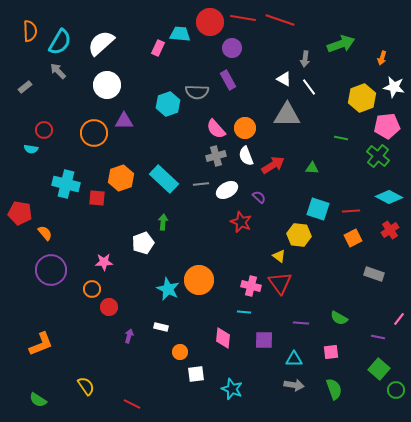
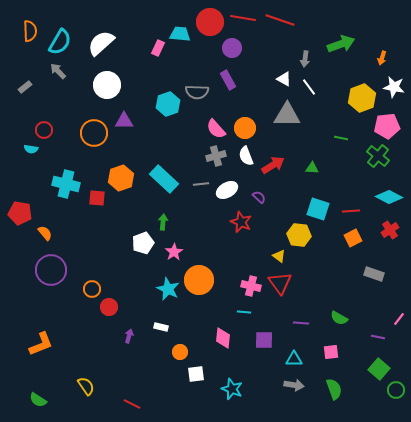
pink star at (104, 262): moved 70 px right, 10 px up; rotated 30 degrees counterclockwise
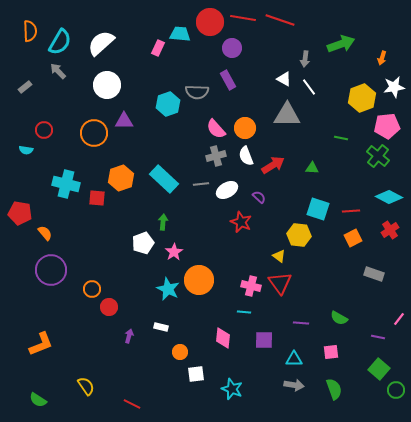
white star at (394, 87): rotated 20 degrees counterclockwise
cyan semicircle at (31, 149): moved 5 px left, 1 px down
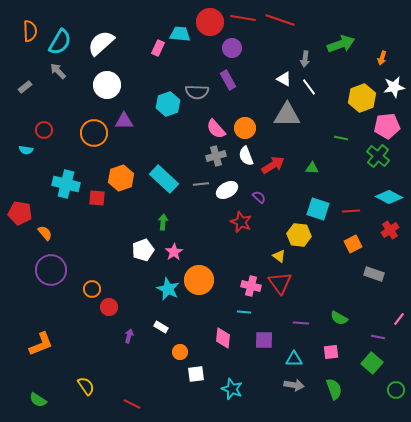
orange square at (353, 238): moved 6 px down
white pentagon at (143, 243): moved 7 px down
white rectangle at (161, 327): rotated 16 degrees clockwise
green square at (379, 369): moved 7 px left, 6 px up
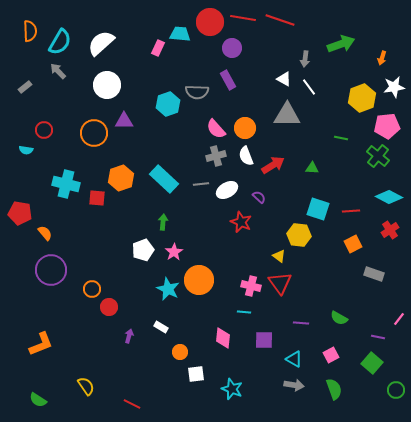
pink square at (331, 352): moved 3 px down; rotated 21 degrees counterclockwise
cyan triangle at (294, 359): rotated 30 degrees clockwise
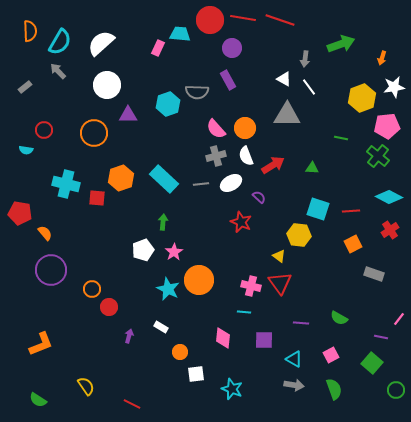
red circle at (210, 22): moved 2 px up
purple triangle at (124, 121): moved 4 px right, 6 px up
white ellipse at (227, 190): moved 4 px right, 7 px up
purple line at (378, 337): moved 3 px right
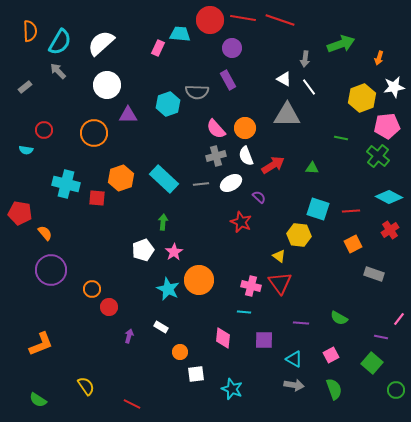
orange arrow at (382, 58): moved 3 px left
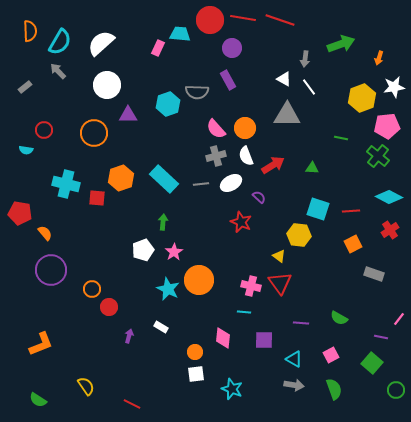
orange circle at (180, 352): moved 15 px right
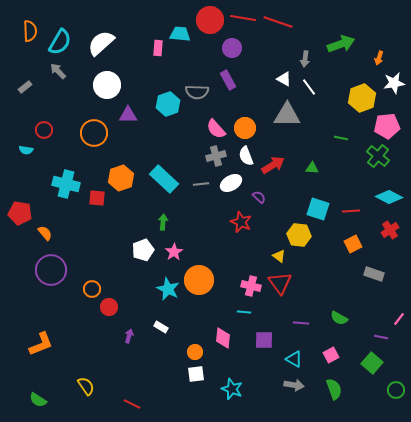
red line at (280, 20): moved 2 px left, 2 px down
pink rectangle at (158, 48): rotated 21 degrees counterclockwise
white star at (394, 87): moved 4 px up
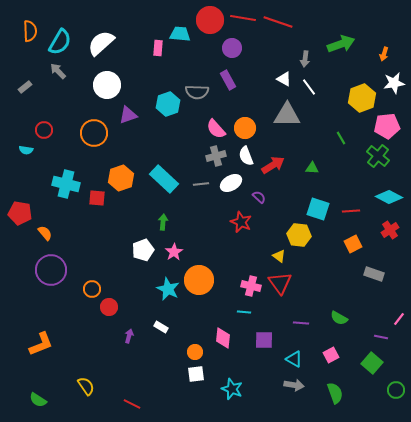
orange arrow at (379, 58): moved 5 px right, 4 px up
purple triangle at (128, 115): rotated 18 degrees counterclockwise
green line at (341, 138): rotated 48 degrees clockwise
green semicircle at (334, 389): moved 1 px right, 4 px down
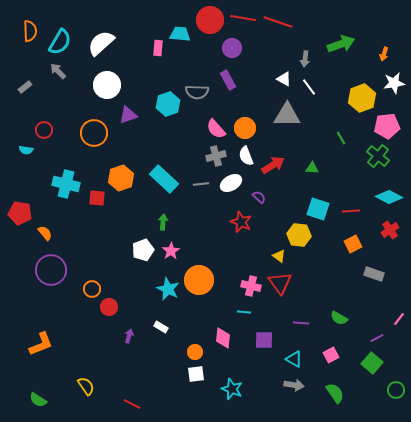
pink star at (174, 252): moved 3 px left, 1 px up
purple line at (381, 337): moved 4 px left, 1 px down; rotated 40 degrees counterclockwise
green semicircle at (335, 393): rotated 15 degrees counterclockwise
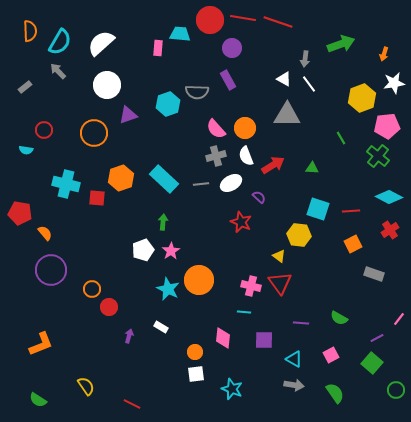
white line at (309, 87): moved 3 px up
